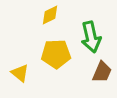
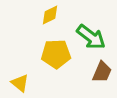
green arrow: rotated 40 degrees counterclockwise
yellow triangle: moved 10 px down
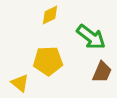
yellow pentagon: moved 8 px left, 7 px down
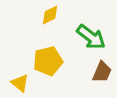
yellow pentagon: rotated 12 degrees counterclockwise
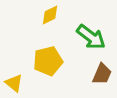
brown trapezoid: moved 2 px down
yellow triangle: moved 6 px left
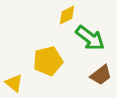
yellow diamond: moved 17 px right
green arrow: moved 1 px left, 1 px down
brown trapezoid: moved 1 px left, 1 px down; rotated 30 degrees clockwise
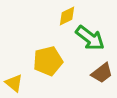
yellow diamond: moved 1 px down
brown trapezoid: moved 1 px right, 2 px up
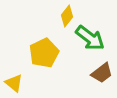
yellow diamond: rotated 25 degrees counterclockwise
yellow pentagon: moved 4 px left, 8 px up; rotated 12 degrees counterclockwise
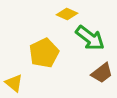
yellow diamond: moved 2 px up; rotated 75 degrees clockwise
